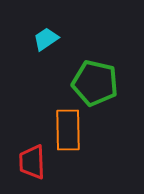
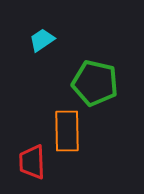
cyan trapezoid: moved 4 px left, 1 px down
orange rectangle: moved 1 px left, 1 px down
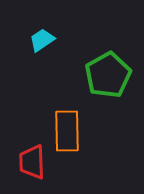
green pentagon: moved 13 px right, 8 px up; rotated 30 degrees clockwise
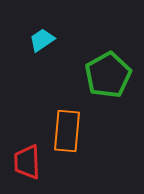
orange rectangle: rotated 6 degrees clockwise
red trapezoid: moved 5 px left
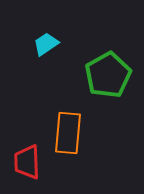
cyan trapezoid: moved 4 px right, 4 px down
orange rectangle: moved 1 px right, 2 px down
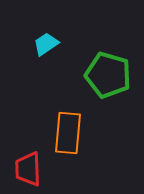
green pentagon: rotated 27 degrees counterclockwise
red trapezoid: moved 1 px right, 7 px down
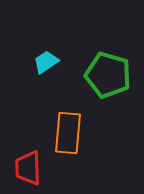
cyan trapezoid: moved 18 px down
red trapezoid: moved 1 px up
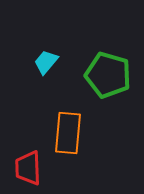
cyan trapezoid: rotated 16 degrees counterclockwise
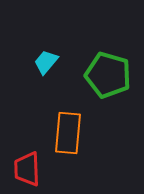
red trapezoid: moved 1 px left, 1 px down
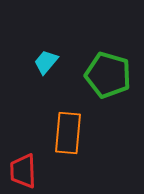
red trapezoid: moved 4 px left, 2 px down
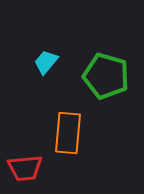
green pentagon: moved 2 px left, 1 px down
red trapezoid: moved 2 px right, 3 px up; rotated 93 degrees counterclockwise
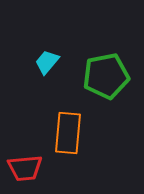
cyan trapezoid: moved 1 px right
green pentagon: rotated 27 degrees counterclockwise
